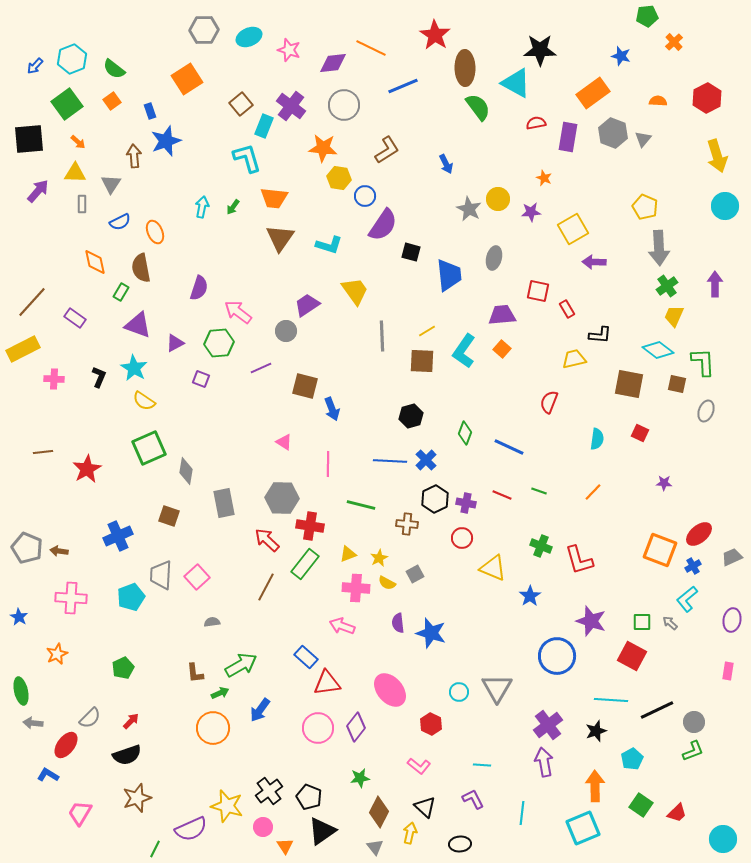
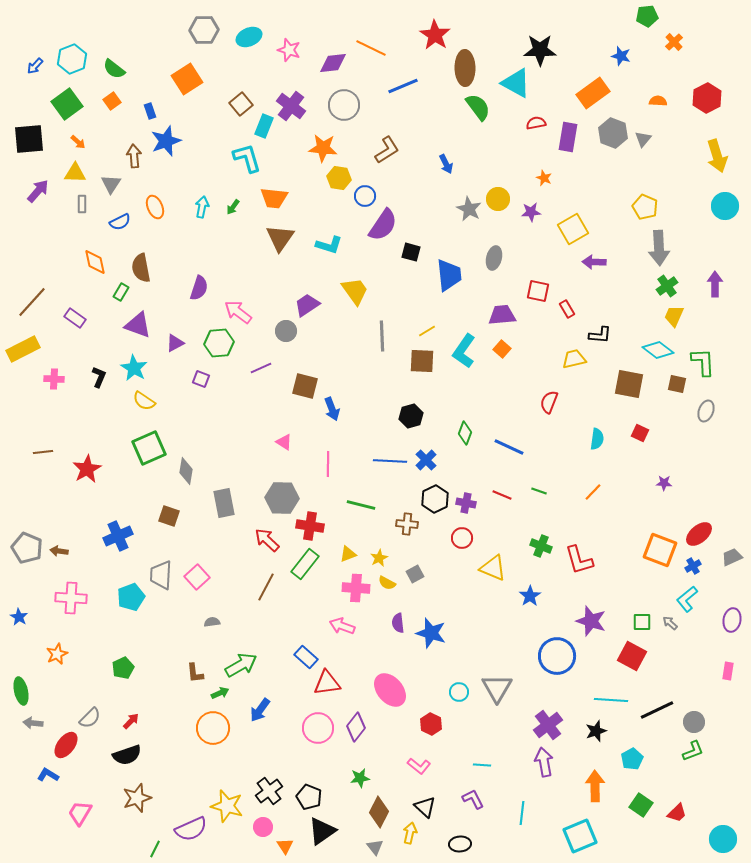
orange ellipse at (155, 232): moved 25 px up
cyan square at (583, 828): moved 3 px left, 8 px down
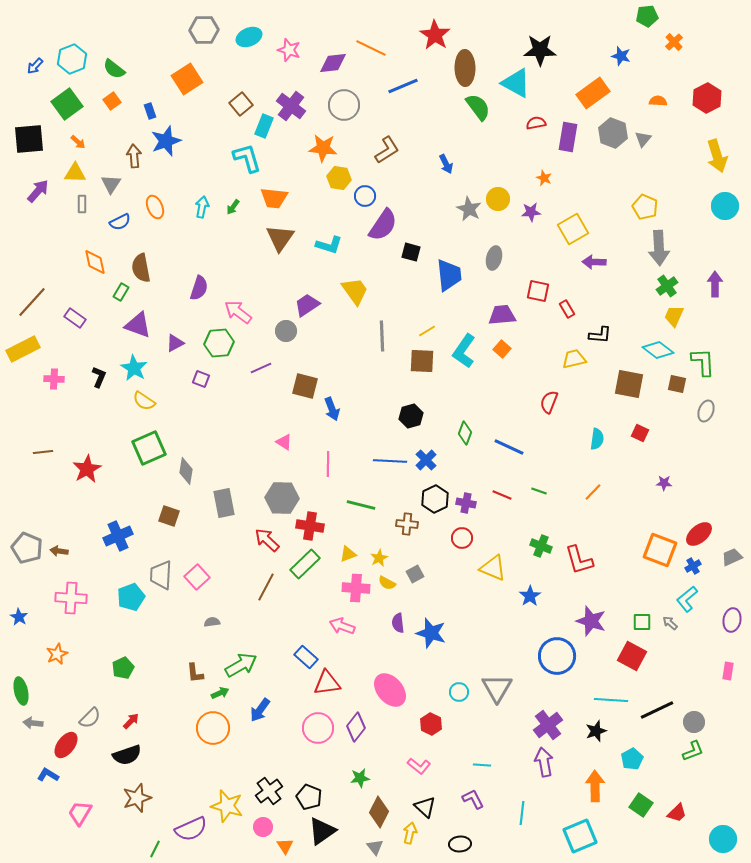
green rectangle at (305, 564): rotated 8 degrees clockwise
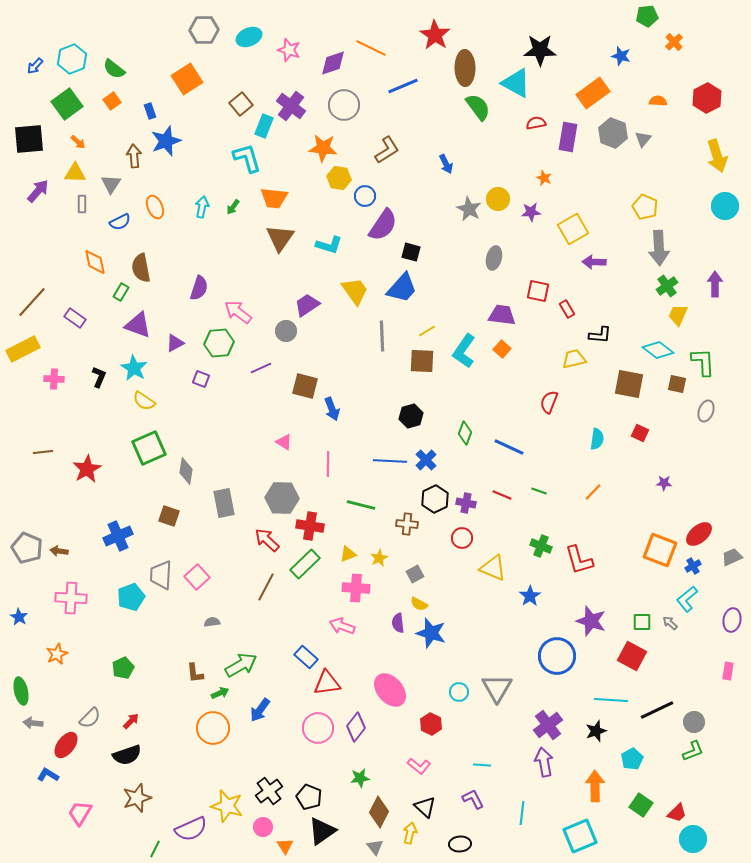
purple diamond at (333, 63): rotated 12 degrees counterclockwise
blue trapezoid at (449, 275): moved 47 px left, 13 px down; rotated 48 degrees clockwise
purple trapezoid at (502, 315): rotated 12 degrees clockwise
yellow trapezoid at (674, 316): moved 4 px right, 1 px up
yellow semicircle at (387, 583): moved 32 px right, 21 px down
cyan circle at (723, 839): moved 30 px left
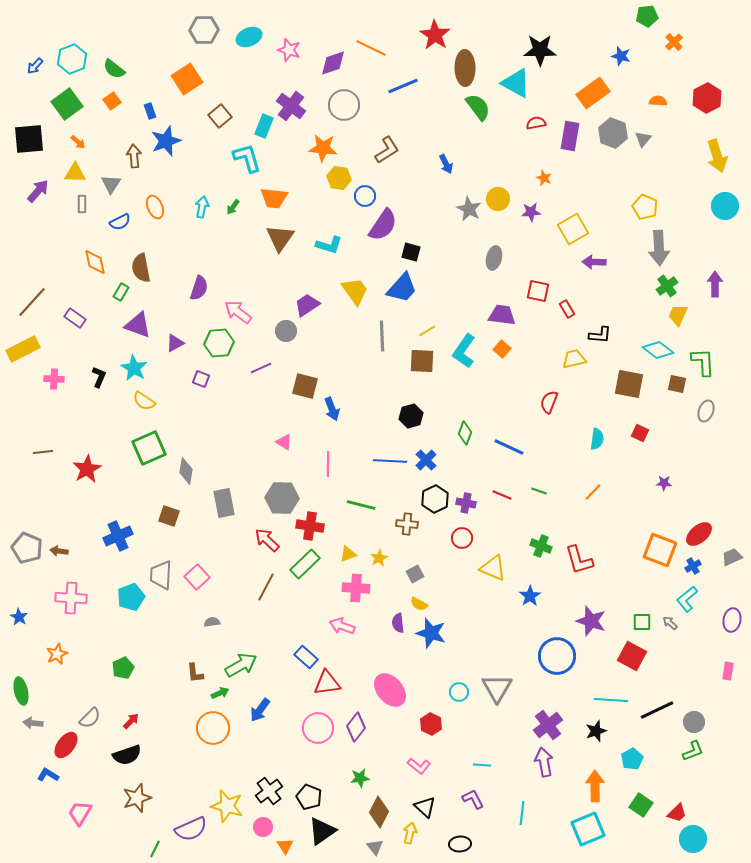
brown square at (241, 104): moved 21 px left, 12 px down
purple rectangle at (568, 137): moved 2 px right, 1 px up
cyan square at (580, 836): moved 8 px right, 7 px up
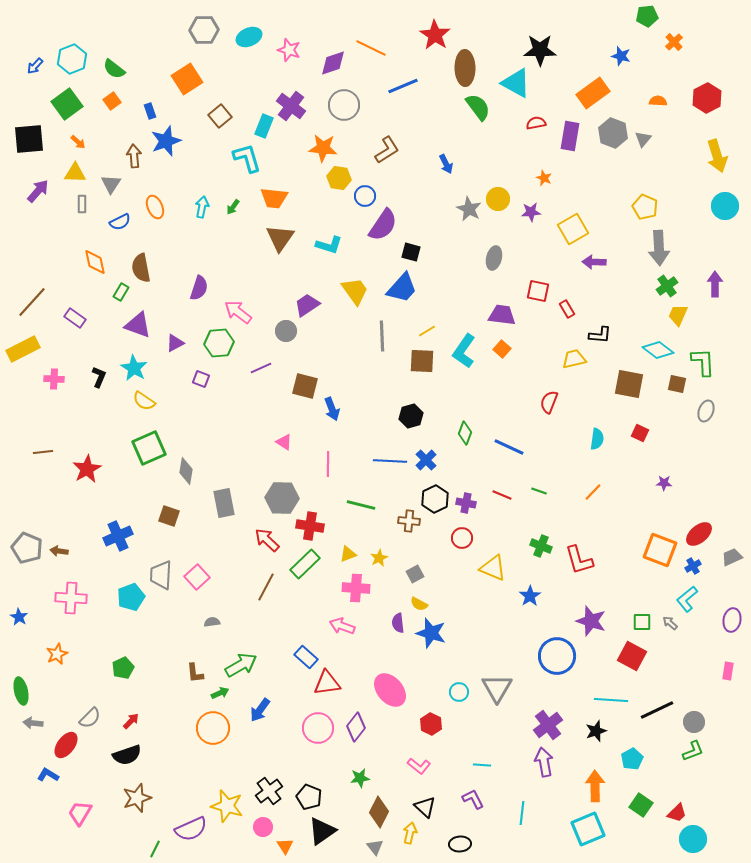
brown cross at (407, 524): moved 2 px right, 3 px up
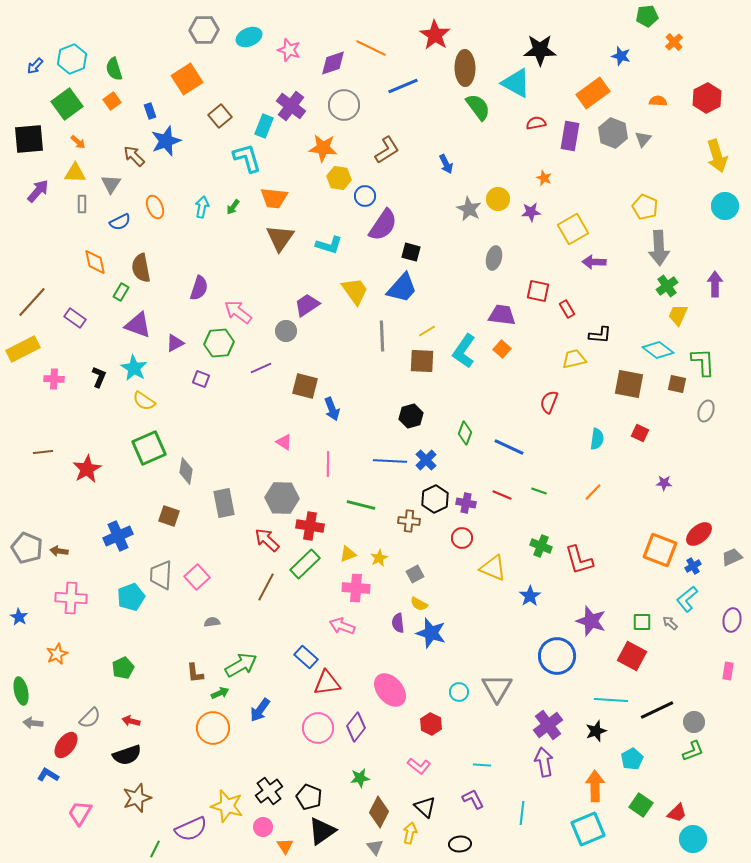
green semicircle at (114, 69): rotated 35 degrees clockwise
brown arrow at (134, 156): rotated 40 degrees counterclockwise
red arrow at (131, 721): rotated 120 degrees counterclockwise
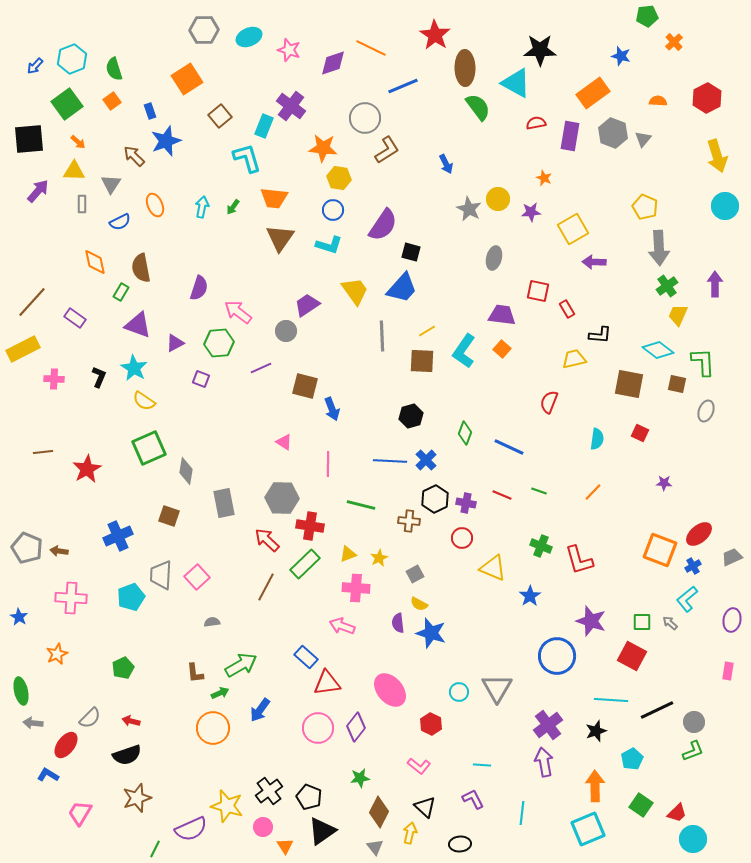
gray circle at (344, 105): moved 21 px right, 13 px down
yellow triangle at (75, 173): moved 1 px left, 2 px up
blue circle at (365, 196): moved 32 px left, 14 px down
orange ellipse at (155, 207): moved 2 px up
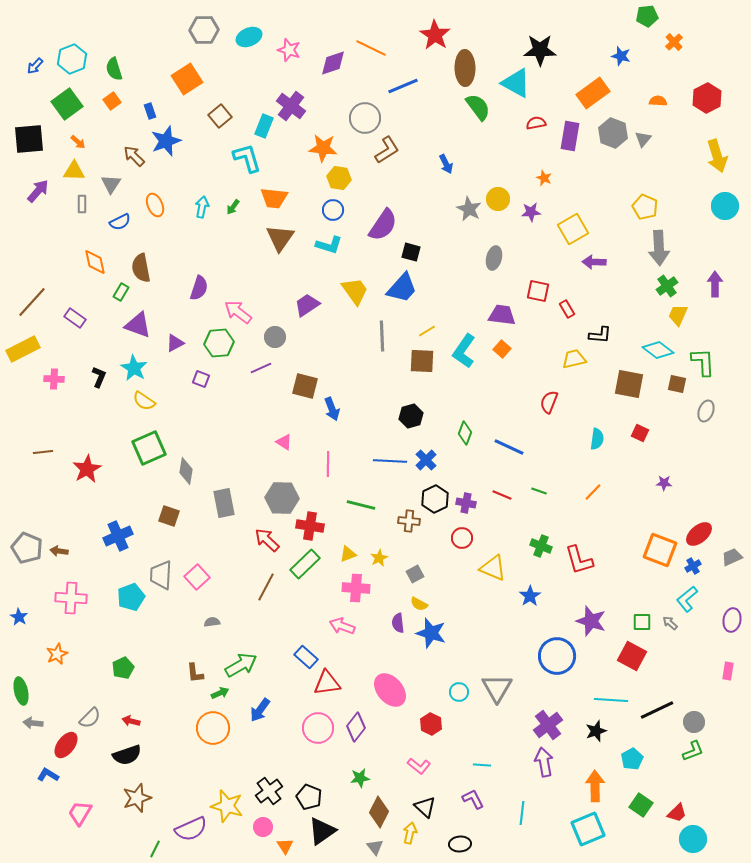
gray circle at (286, 331): moved 11 px left, 6 px down
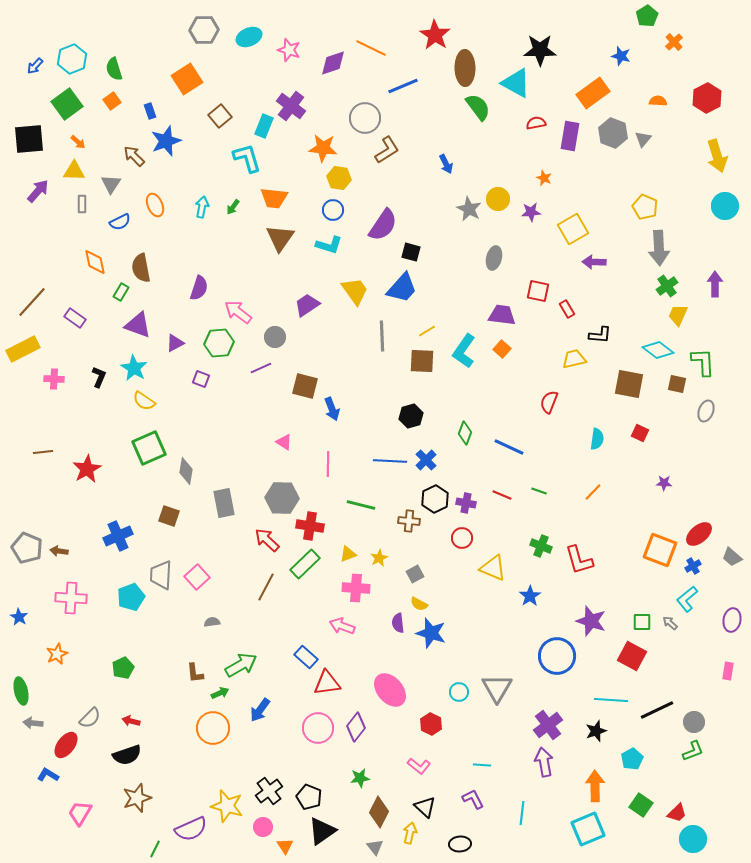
green pentagon at (647, 16): rotated 25 degrees counterclockwise
gray trapezoid at (732, 557): rotated 115 degrees counterclockwise
